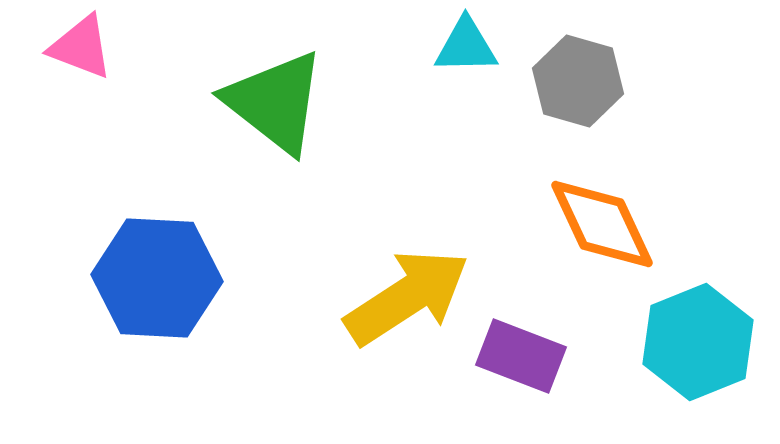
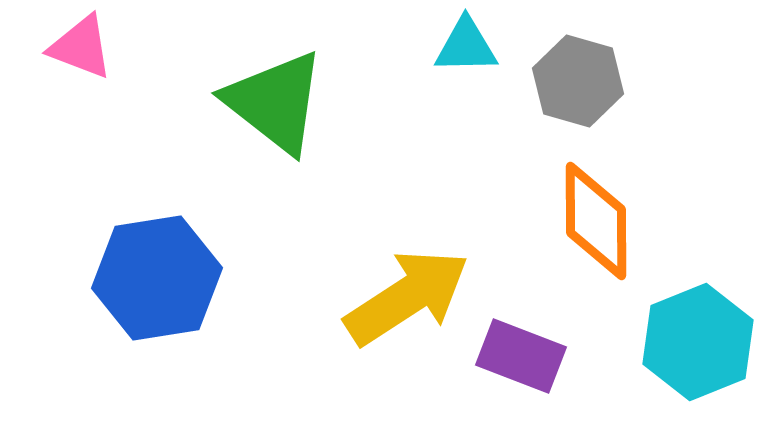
orange diamond: moved 6 px left, 3 px up; rotated 25 degrees clockwise
blue hexagon: rotated 12 degrees counterclockwise
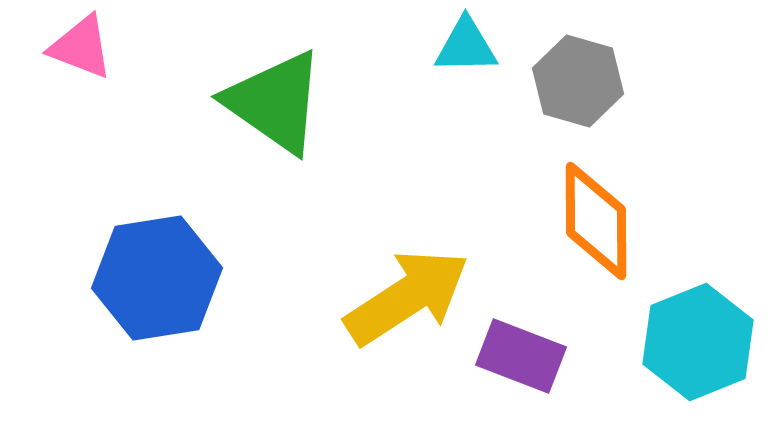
green triangle: rotated 3 degrees counterclockwise
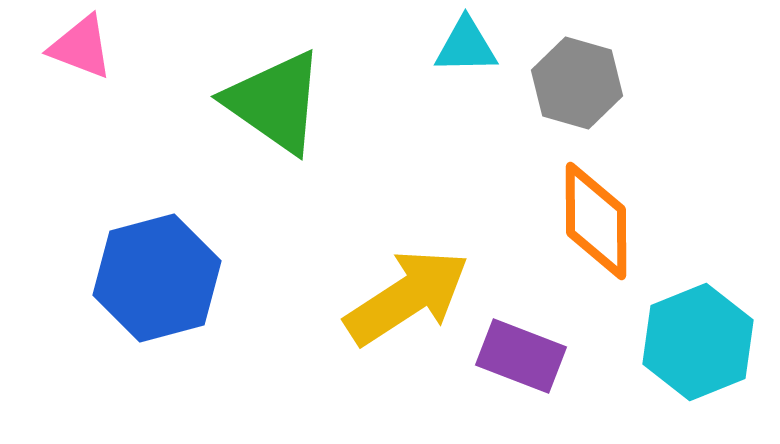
gray hexagon: moved 1 px left, 2 px down
blue hexagon: rotated 6 degrees counterclockwise
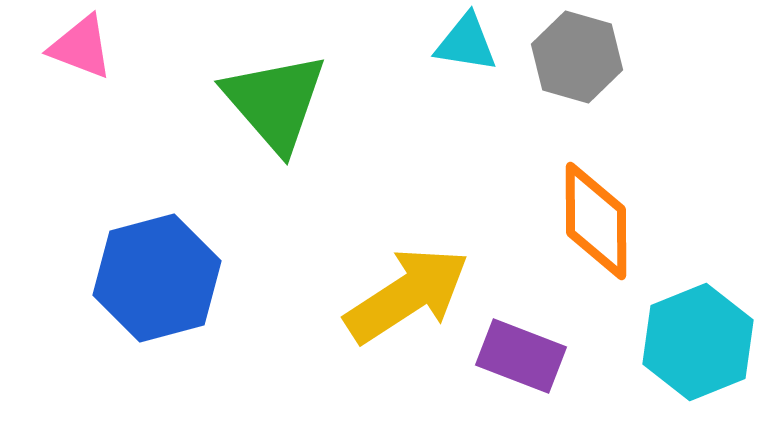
cyan triangle: moved 3 px up; rotated 10 degrees clockwise
gray hexagon: moved 26 px up
green triangle: rotated 14 degrees clockwise
yellow arrow: moved 2 px up
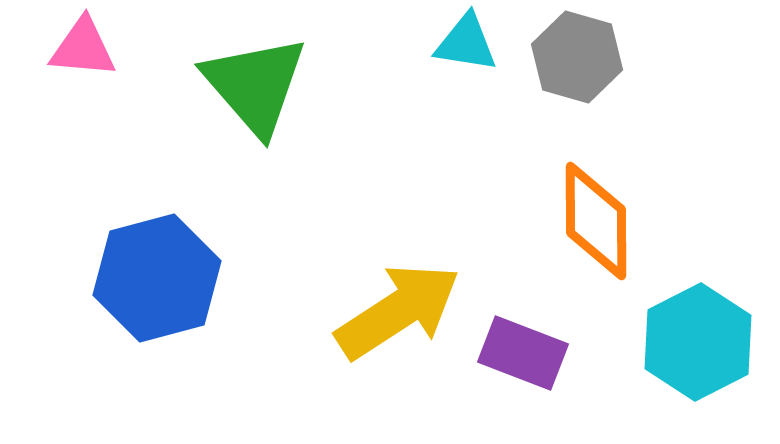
pink triangle: moved 2 px right, 1 px down; rotated 16 degrees counterclockwise
green triangle: moved 20 px left, 17 px up
yellow arrow: moved 9 px left, 16 px down
cyan hexagon: rotated 5 degrees counterclockwise
purple rectangle: moved 2 px right, 3 px up
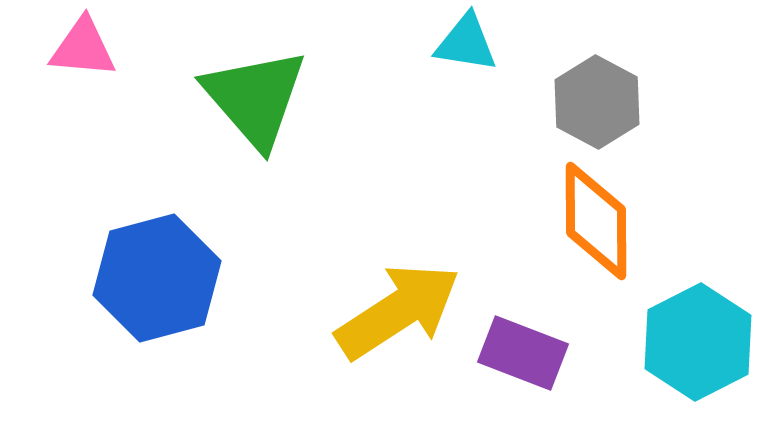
gray hexagon: moved 20 px right, 45 px down; rotated 12 degrees clockwise
green triangle: moved 13 px down
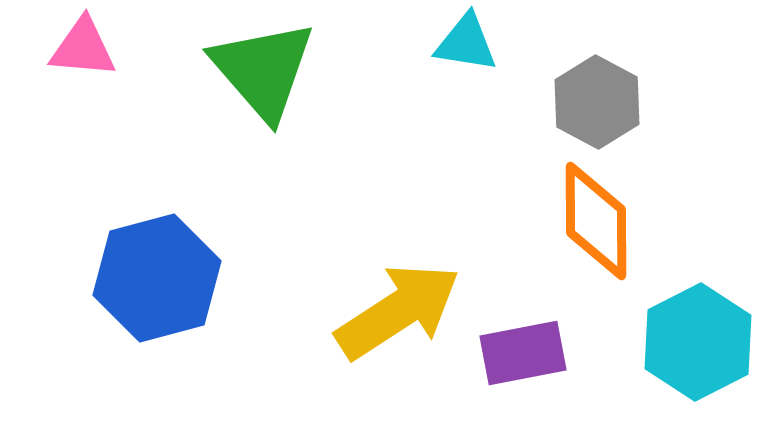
green triangle: moved 8 px right, 28 px up
purple rectangle: rotated 32 degrees counterclockwise
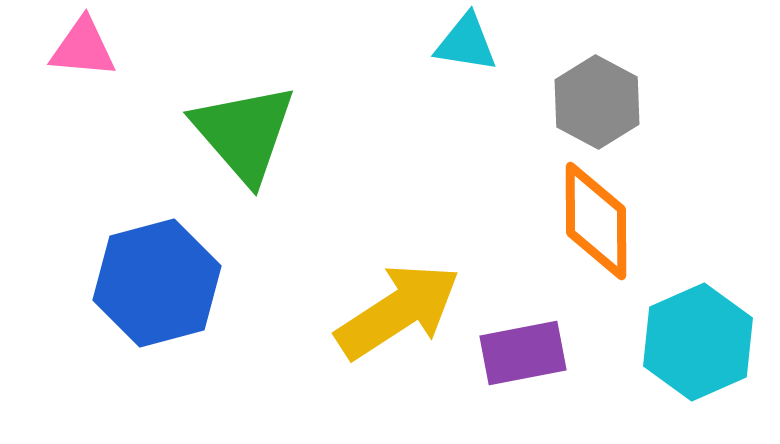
green triangle: moved 19 px left, 63 px down
blue hexagon: moved 5 px down
cyan hexagon: rotated 3 degrees clockwise
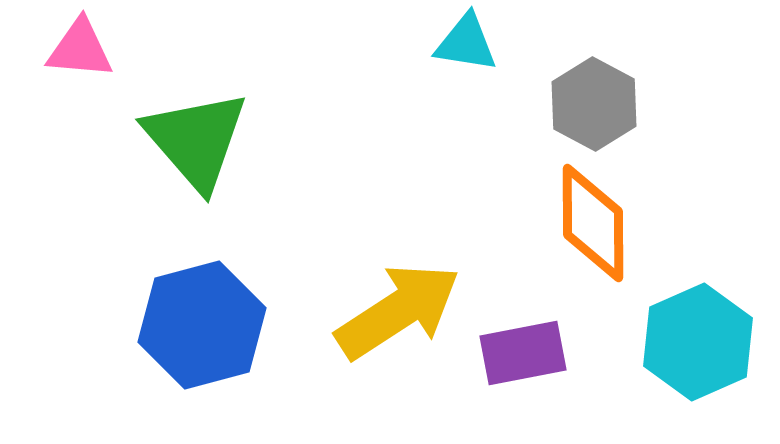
pink triangle: moved 3 px left, 1 px down
gray hexagon: moved 3 px left, 2 px down
green triangle: moved 48 px left, 7 px down
orange diamond: moved 3 px left, 2 px down
blue hexagon: moved 45 px right, 42 px down
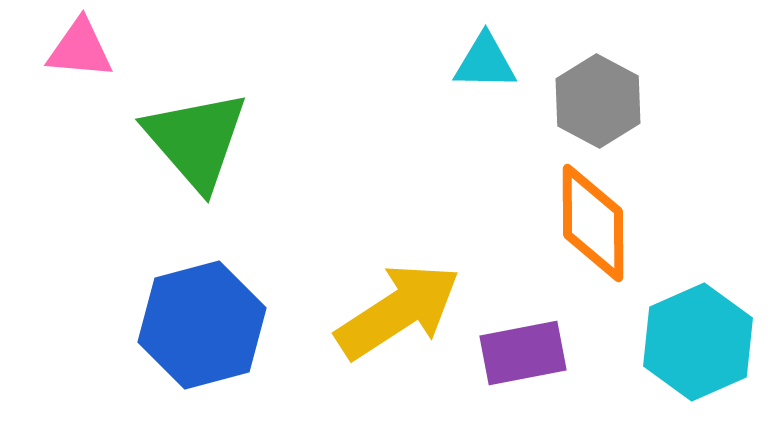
cyan triangle: moved 19 px right, 19 px down; rotated 8 degrees counterclockwise
gray hexagon: moved 4 px right, 3 px up
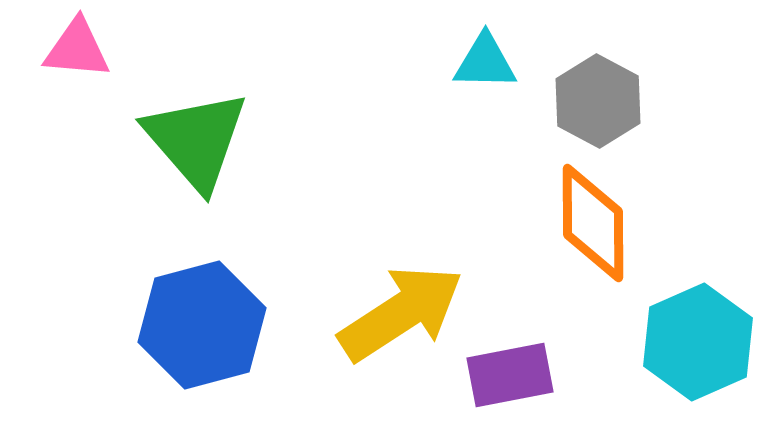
pink triangle: moved 3 px left
yellow arrow: moved 3 px right, 2 px down
purple rectangle: moved 13 px left, 22 px down
